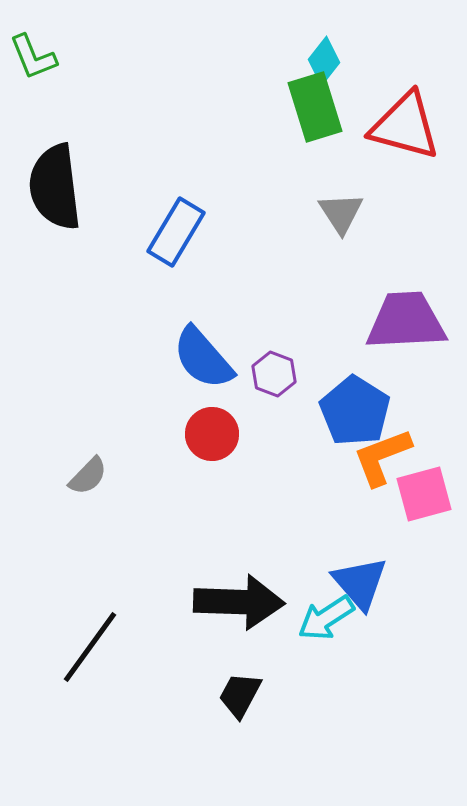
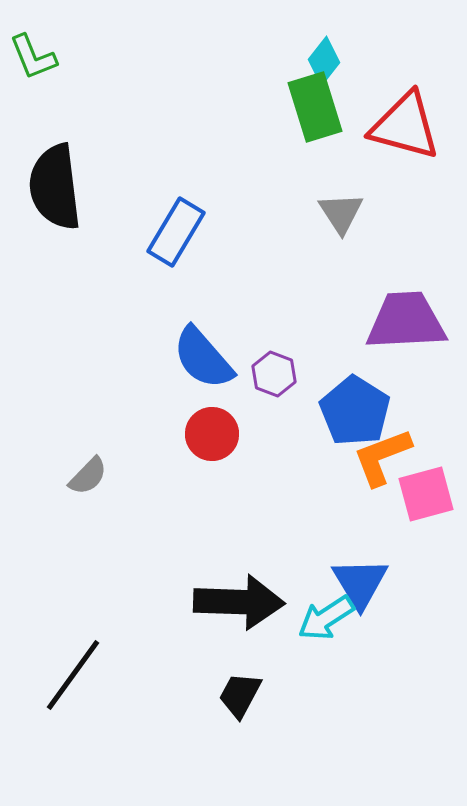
pink square: moved 2 px right
blue triangle: rotated 10 degrees clockwise
black line: moved 17 px left, 28 px down
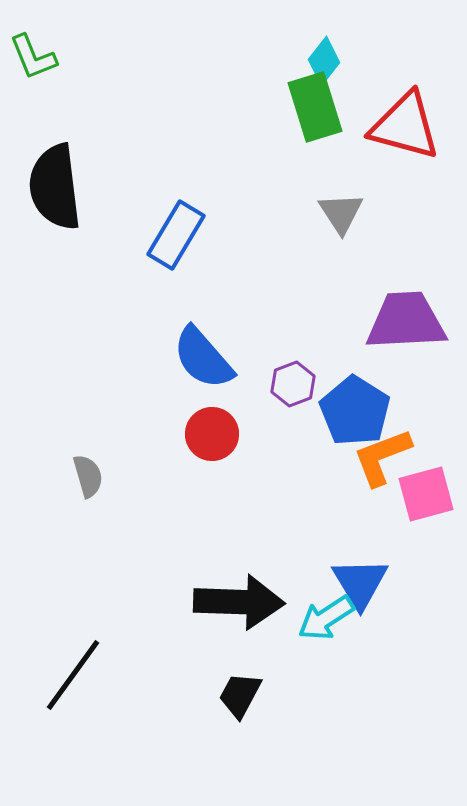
blue rectangle: moved 3 px down
purple hexagon: moved 19 px right, 10 px down; rotated 18 degrees clockwise
gray semicircle: rotated 60 degrees counterclockwise
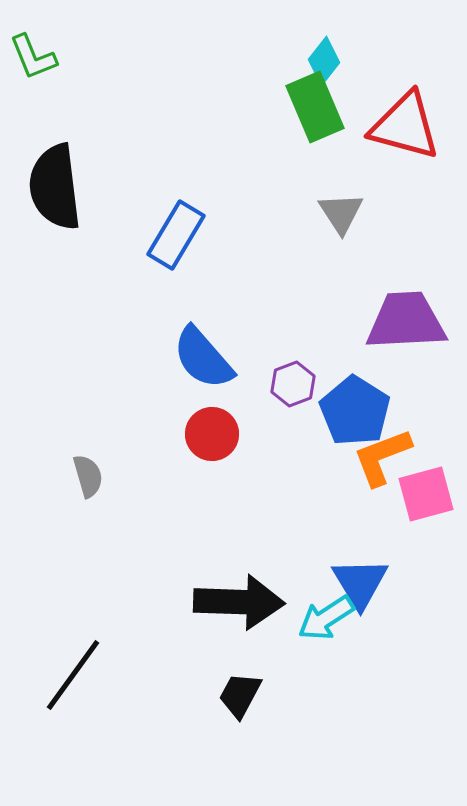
green rectangle: rotated 6 degrees counterclockwise
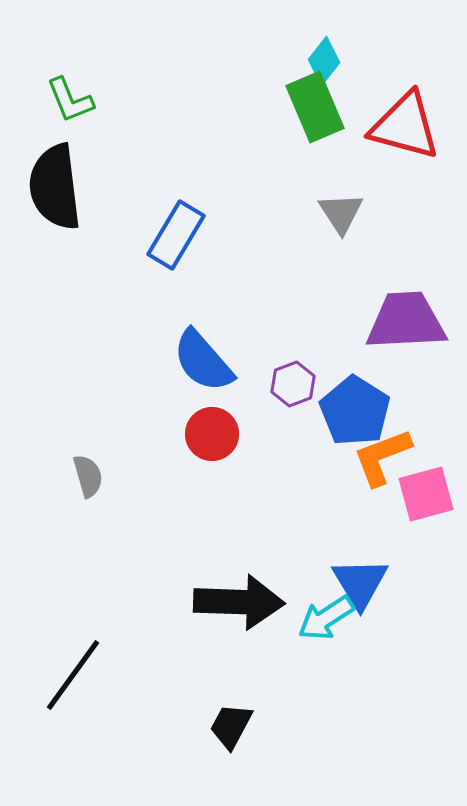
green L-shape: moved 37 px right, 43 px down
blue semicircle: moved 3 px down
black trapezoid: moved 9 px left, 31 px down
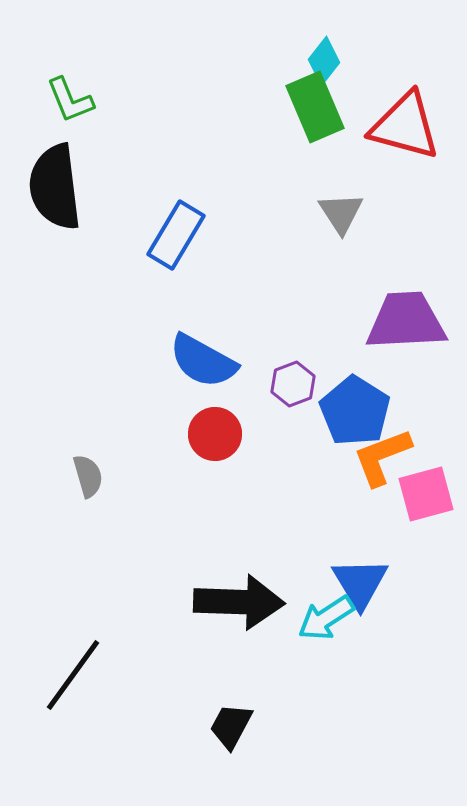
blue semicircle: rotated 20 degrees counterclockwise
red circle: moved 3 px right
